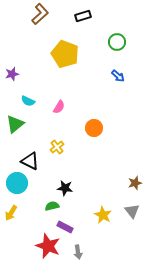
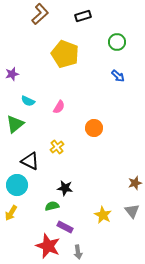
cyan circle: moved 2 px down
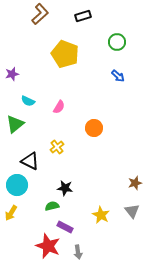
yellow star: moved 2 px left
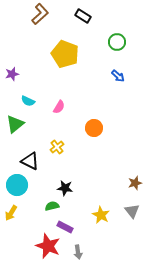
black rectangle: rotated 49 degrees clockwise
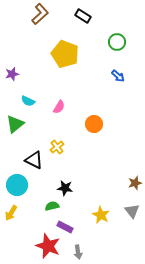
orange circle: moved 4 px up
black triangle: moved 4 px right, 1 px up
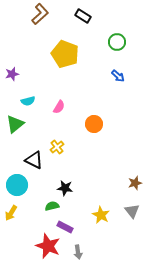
cyan semicircle: rotated 40 degrees counterclockwise
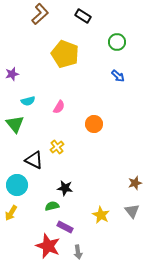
green triangle: rotated 30 degrees counterclockwise
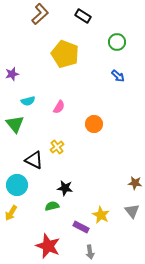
brown star: rotated 24 degrees clockwise
purple rectangle: moved 16 px right
gray arrow: moved 12 px right
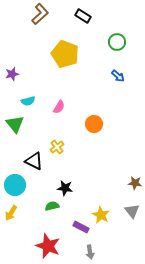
black triangle: moved 1 px down
cyan circle: moved 2 px left
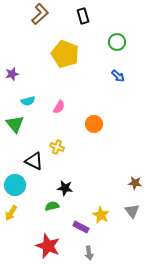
black rectangle: rotated 42 degrees clockwise
yellow cross: rotated 32 degrees counterclockwise
gray arrow: moved 1 px left, 1 px down
